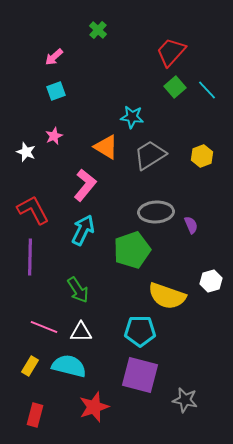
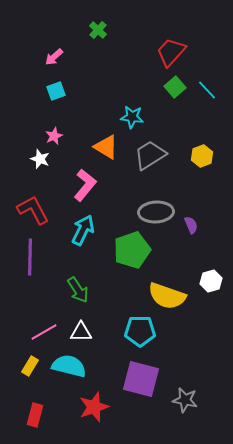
white star: moved 14 px right, 7 px down
pink line: moved 5 px down; rotated 52 degrees counterclockwise
purple square: moved 1 px right, 4 px down
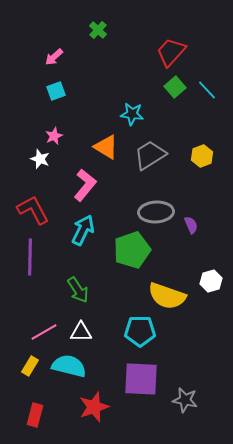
cyan star: moved 3 px up
purple square: rotated 12 degrees counterclockwise
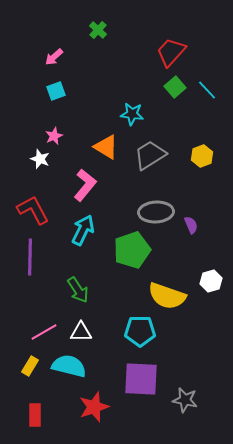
red rectangle: rotated 15 degrees counterclockwise
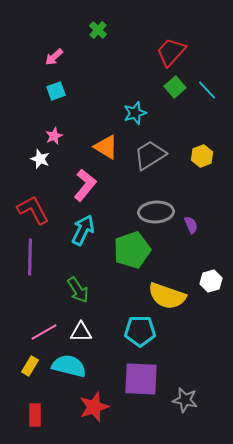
cyan star: moved 3 px right, 1 px up; rotated 25 degrees counterclockwise
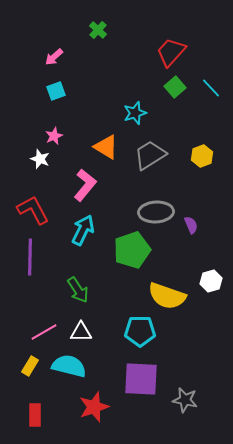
cyan line: moved 4 px right, 2 px up
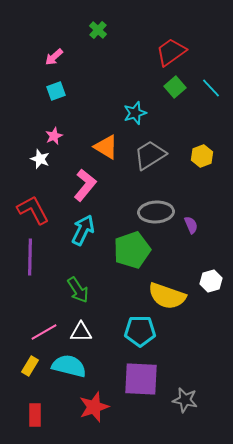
red trapezoid: rotated 12 degrees clockwise
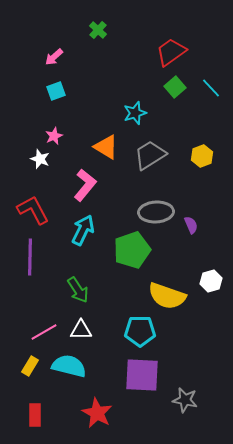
white triangle: moved 2 px up
purple square: moved 1 px right, 4 px up
red star: moved 3 px right, 6 px down; rotated 24 degrees counterclockwise
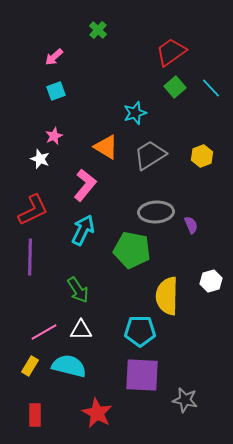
red L-shape: rotated 92 degrees clockwise
green pentagon: rotated 30 degrees clockwise
yellow semicircle: rotated 72 degrees clockwise
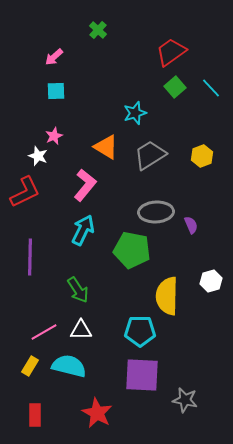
cyan square: rotated 18 degrees clockwise
white star: moved 2 px left, 3 px up
red L-shape: moved 8 px left, 18 px up
